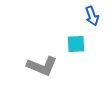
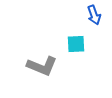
blue arrow: moved 2 px right, 1 px up
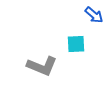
blue arrow: rotated 30 degrees counterclockwise
